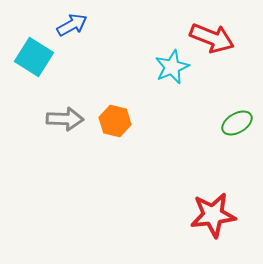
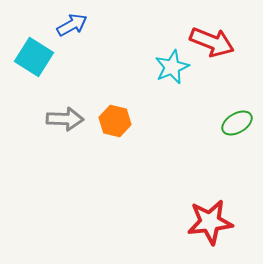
red arrow: moved 4 px down
red star: moved 3 px left, 7 px down
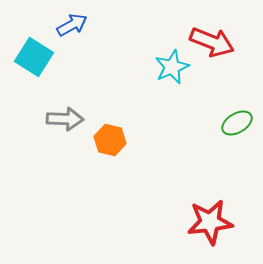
orange hexagon: moved 5 px left, 19 px down
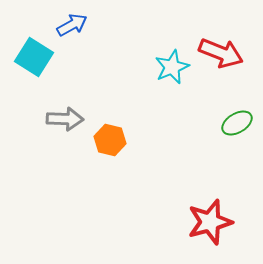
red arrow: moved 9 px right, 11 px down
red star: rotated 9 degrees counterclockwise
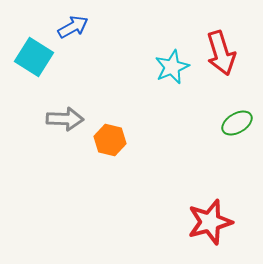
blue arrow: moved 1 px right, 2 px down
red arrow: rotated 51 degrees clockwise
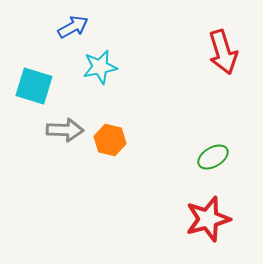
red arrow: moved 2 px right, 1 px up
cyan square: moved 29 px down; rotated 15 degrees counterclockwise
cyan star: moved 72 px left; rotated 12 degrees clockwise
gray arrow: moved 11 px down
green ellipse: moved 24 px left, 34 px down
red star: moved 2 px left, 3 px up
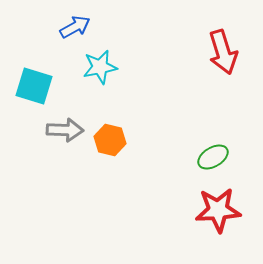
blue arrow: moved 2 px right
red star: moved 10 px right, 9 px up; rotated 12 degrees clockwise
